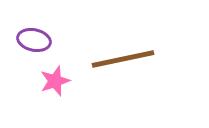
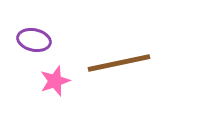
brown line: moved 4 px left, 4 px down
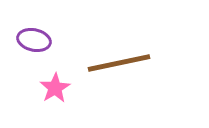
pink star: moved 7 px down; rotated 12 degrees counterclockwise
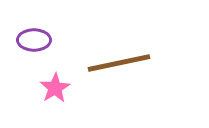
purple ellipse: rotated 12 degrees counterclockwise
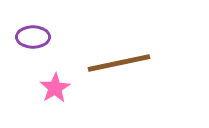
purple ellipse: moved 1 px left, 3 px up
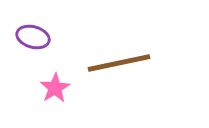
purple ellipse: rotated 16 degrees clockwise
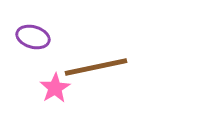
brown line: moved 23 px left, 4 px down
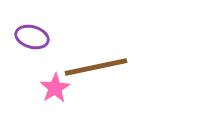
purple ellipse: moved 1 px left
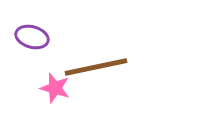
pink star: rotated 24 degrees counterclockwise
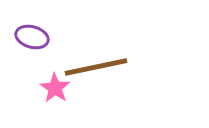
pink star: rotated 16 degrees clockwise
